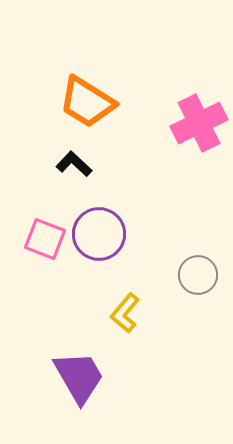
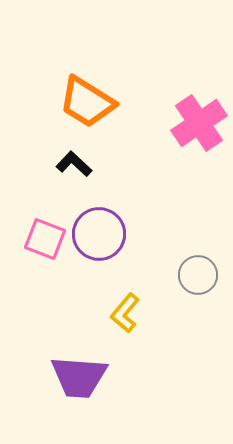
pink cross: rotated 8 degrees counterclockwise
purple trapezoid: rotated 124 degrees clockwise
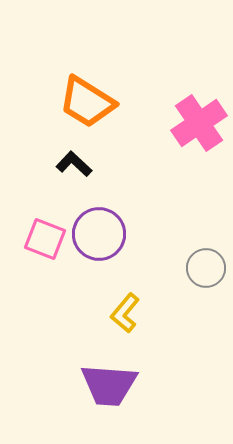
gray circle: moved 8 px right, 7 px up
purple trapezoid: moved 30 px right, 8 px down
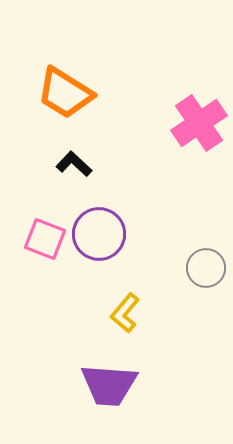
orange trapezoid: moved 22 px left, 9 px up
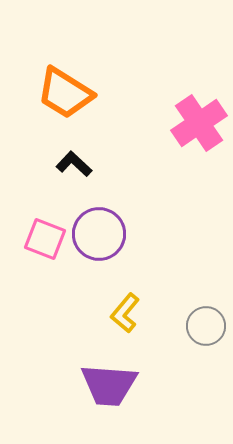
gray circle: moved 58 px down
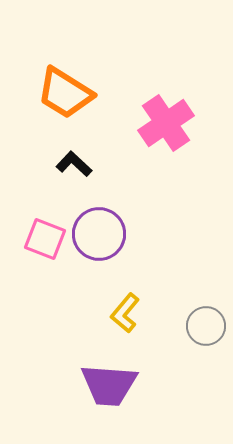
pink cross: moved 33 px left
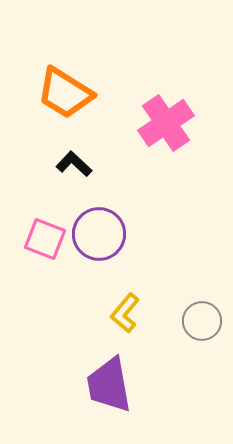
gray circle: moved 4 px left, 5 px up
purple trapezoid: rotated 76 degrees clockwise
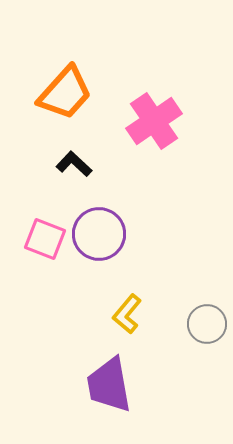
orange trapezoid: rotated 80 degrees counterclockwise
pink cross: moved 12 px left, 2 px up
yellow L-shape: moved 2 px right, 1 px down
gray circle: moved 5 px right, 3 px down
